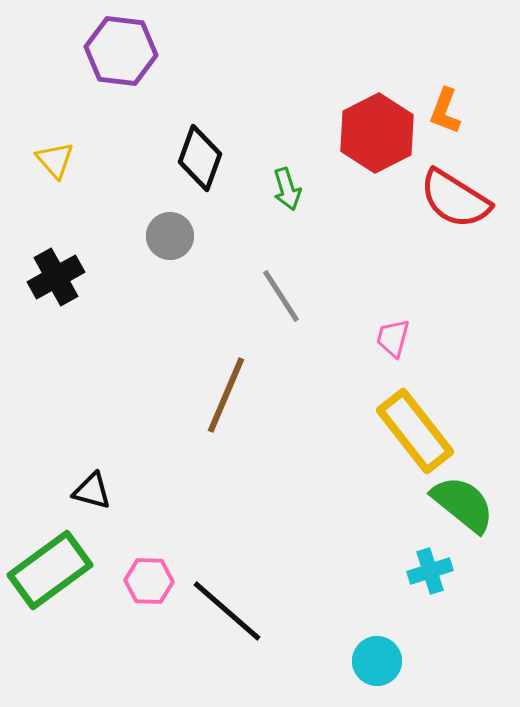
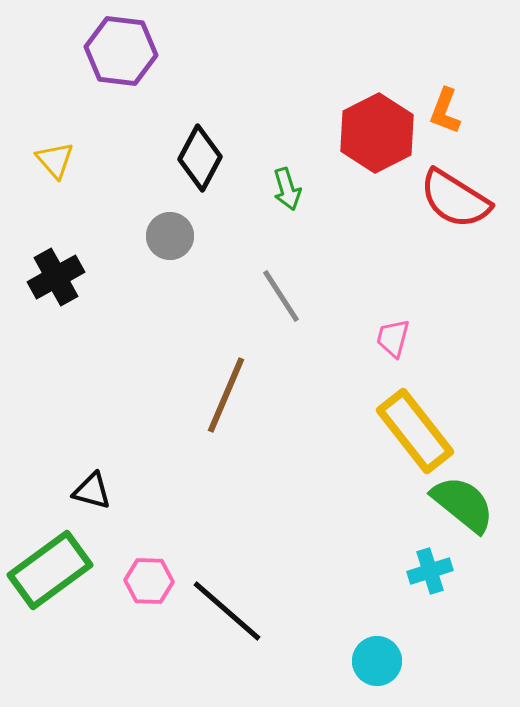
black diamond: rotated 8 degrees clockwise
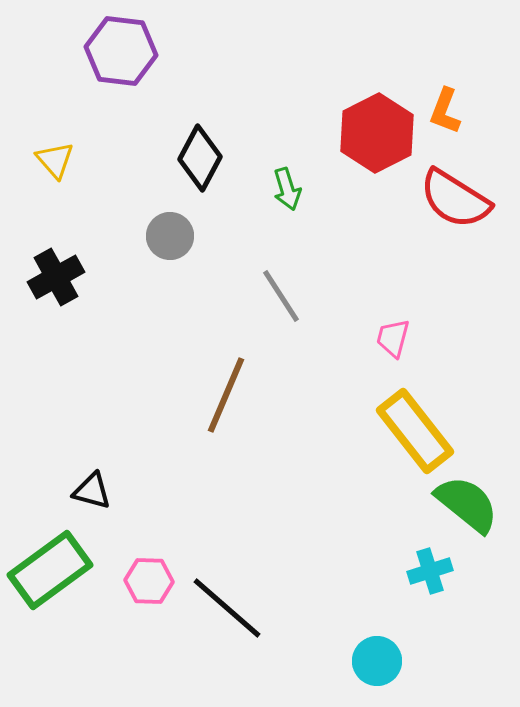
green semicircle: moved 4 px right
black line: moved 3 px up
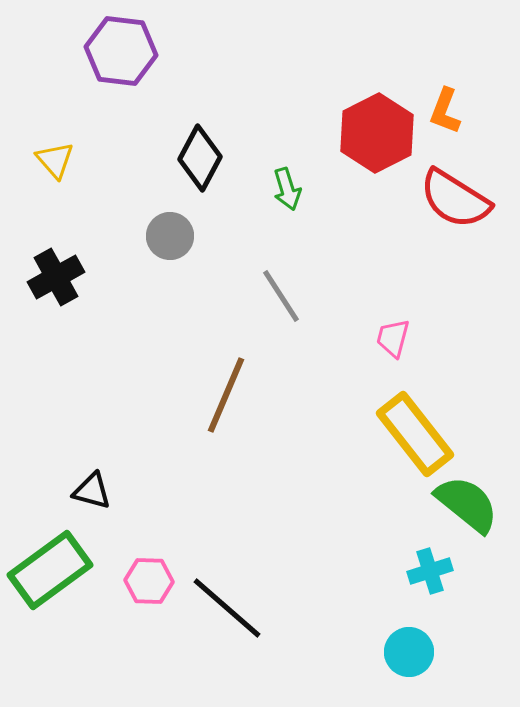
yellow rectangle: moved 3 px down
cyan circle: moved 32 px right, 9 px up
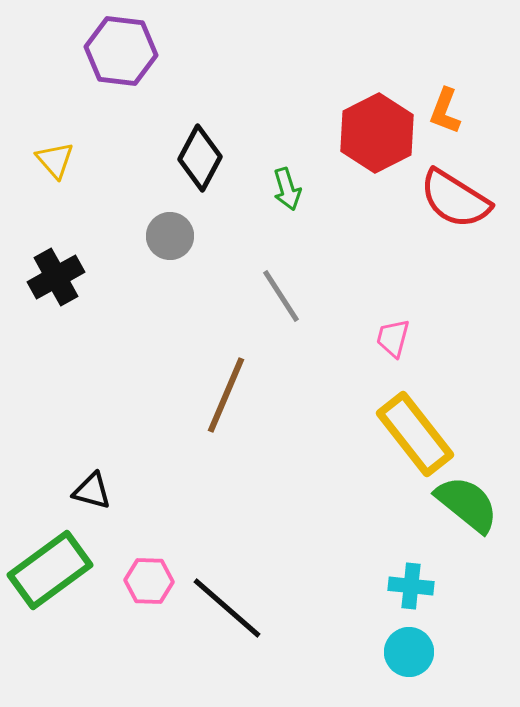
cyan cross: moved 19 px left, 15 px down; rotated 24 degrees clockwise
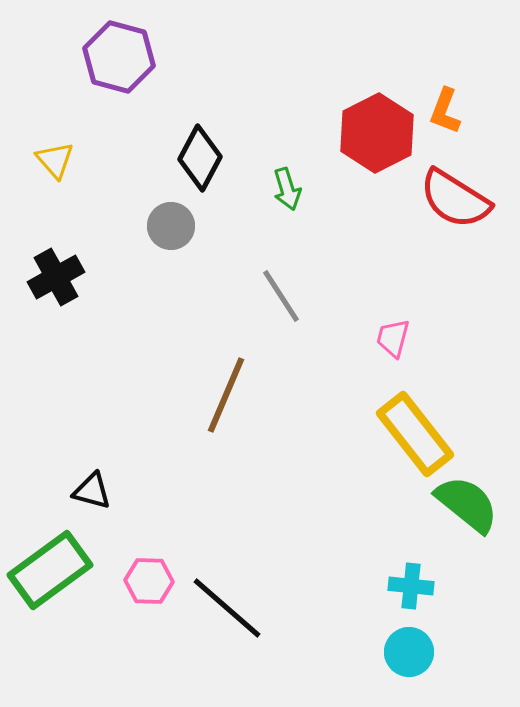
purple hexagon: moved 2 px left, 6 px down; rotated 8 degrees clockwise
gray circle: moved 1 px right, 10 px up
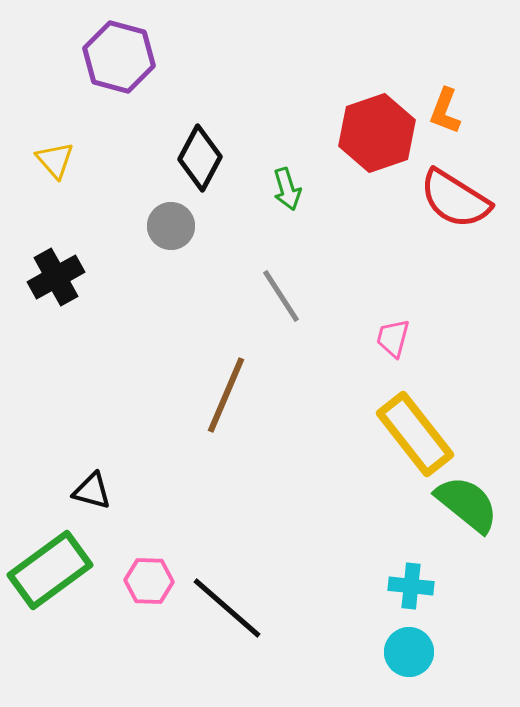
red hexagon: rotated 8 degrees clockwise
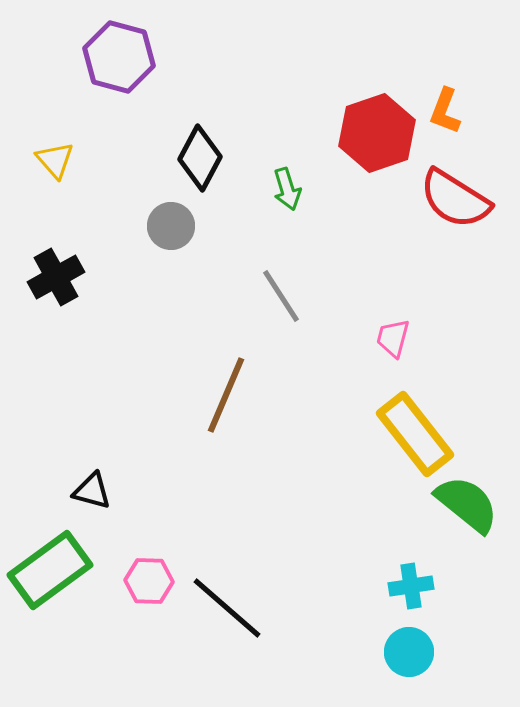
cyan cross: rotated 15 degrees counterclockwise
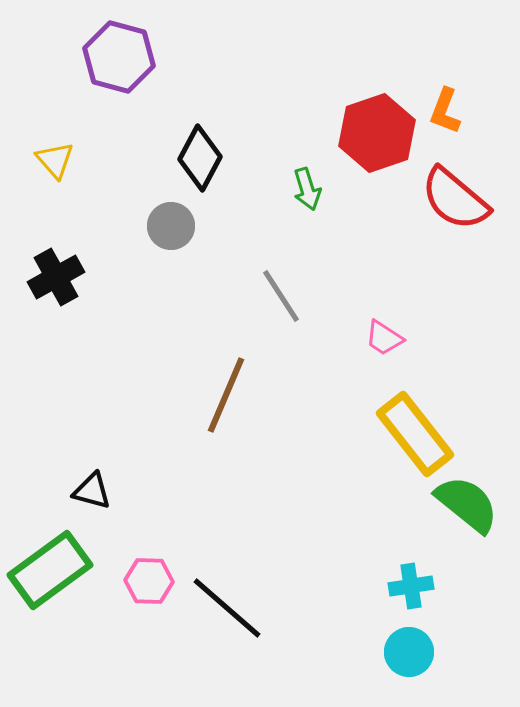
green arrow: moved 20 px right
red semicircle: rotated 8 degrees clockwise
pink trapezoid: moved 9 px left; rotated 72 degrees counterclockwise
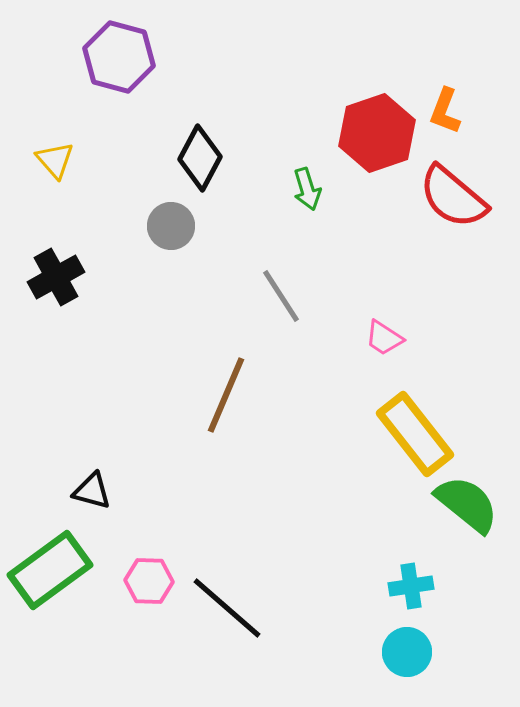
red semicircle: moved 2 px left, 2 px up
cyan circle: moved 2 px left
